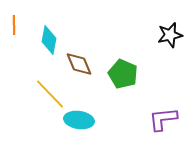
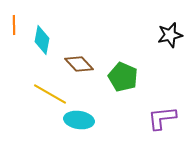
cyan diamond: moved 7 px left
brown diamond: rotated 20 degrees counterclockwise
green pentagon: moved 3 px down
yellow line: rotated 16 degrees counterclockwise
purple L-shape: moved 1 px left, 1 px up
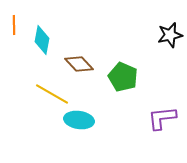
yellow line: moved 2 px right
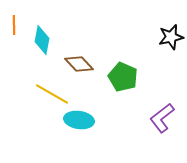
black star: moved 1 px right, 2 px down
purple L-shape: rotated 32 degrees counterclockwise
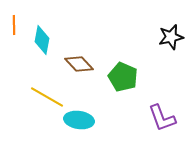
yellow line: moved 5 px left, 3 px down
purple L-shape: rotated 72 degrees counterclockwise
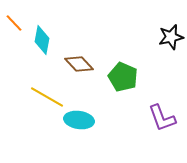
orange line: moved 2 px up; rotated 42 degrees counterclockwise
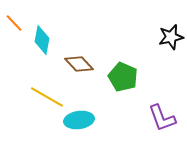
cyan ellipse: rotated 16 degrees counterclockwise
